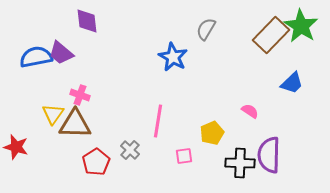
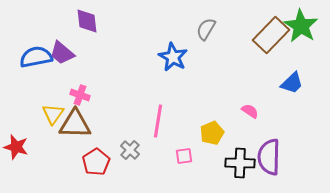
purple trapezoid: moved 1 px right
purple semicircle: moved 2 px down
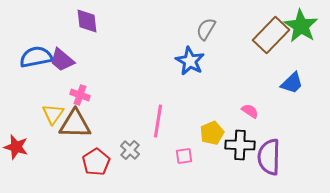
purple trapezoid: moved 7 px down
blue star: moved 17 px right, 4 px down
black cross: moved 18 px up
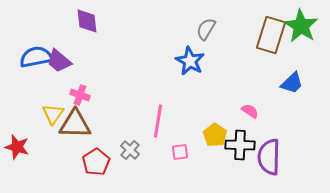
brown rectangle: rotated 27 degrees counterclockwise
purple trapezoid: moved 3 px left, 1 px down
yellow pentagon: moved 3 px right, 2 px down; rotated 15 degrees counterclockwise
red star: moved 1 px right
pink square: moved 4 px left, 4 px up
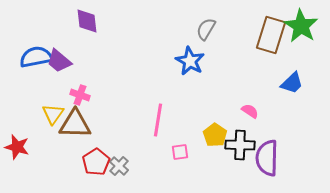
pink line: moved 1 px up
gray cross: moved 11 px left, 16 px down
purple semicircle: moved 2 px left, 1 px down
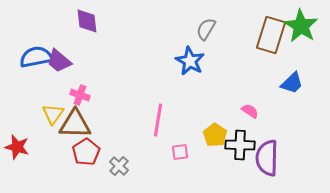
red pentagon: moved 10 px left, 10 px up
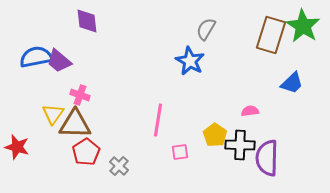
green star: moved 2 px right
pink semicircle: rotated 42 degrees counterclockwise
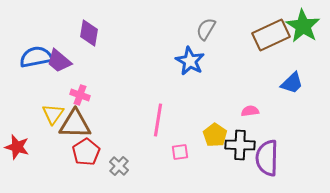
purple diamond: moved 2 px right, 12 px down; rotated 16 degrees clockwise
brown rectangle: rotated 48 degrees clockwise
